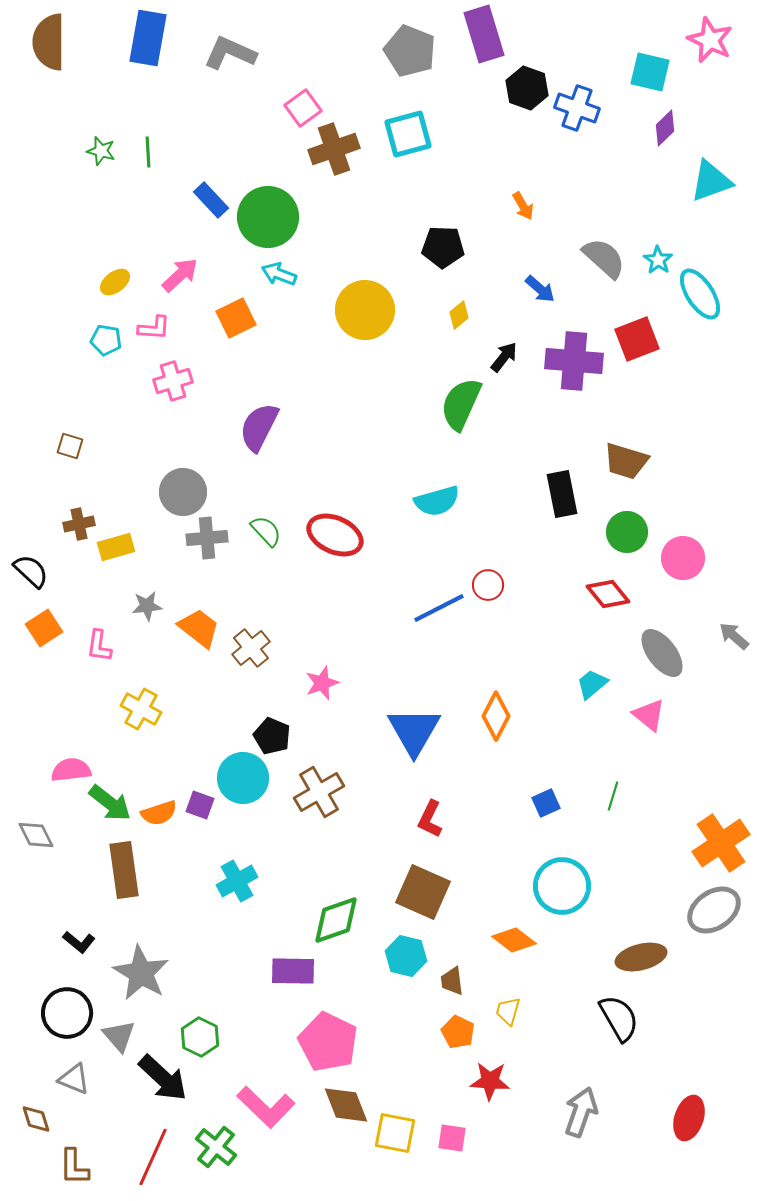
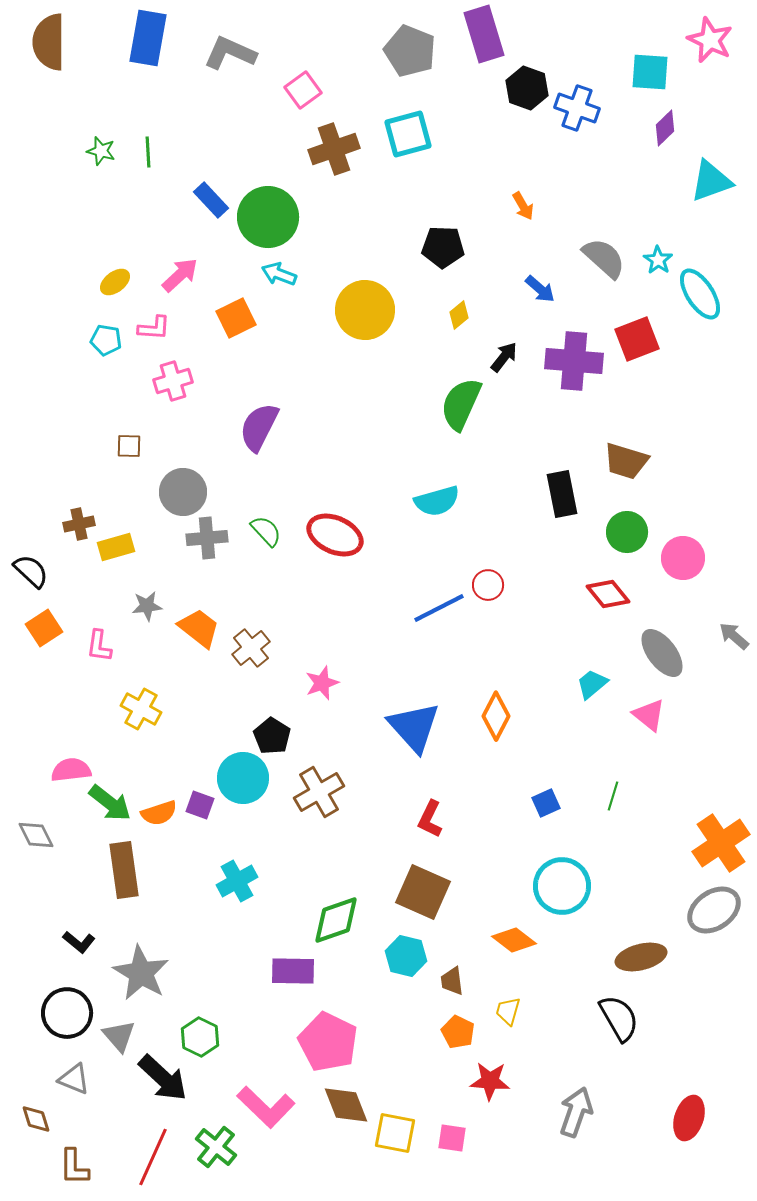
cyan square at (650, 72): rotated 9 degrees counterclockwise
pink square at (303, 108): moved 18 px up
brown square at (70, 446): moved 59 px right; rotated 16 degrees counterclockwise
blue triangle at (414, 731): moved 4 px up; rotated 12 degrees counterclockwise
black pentagon at (272, 736): rotated 9 degrees clockwise
gray arrow at (581, 1112): moved 5 px left
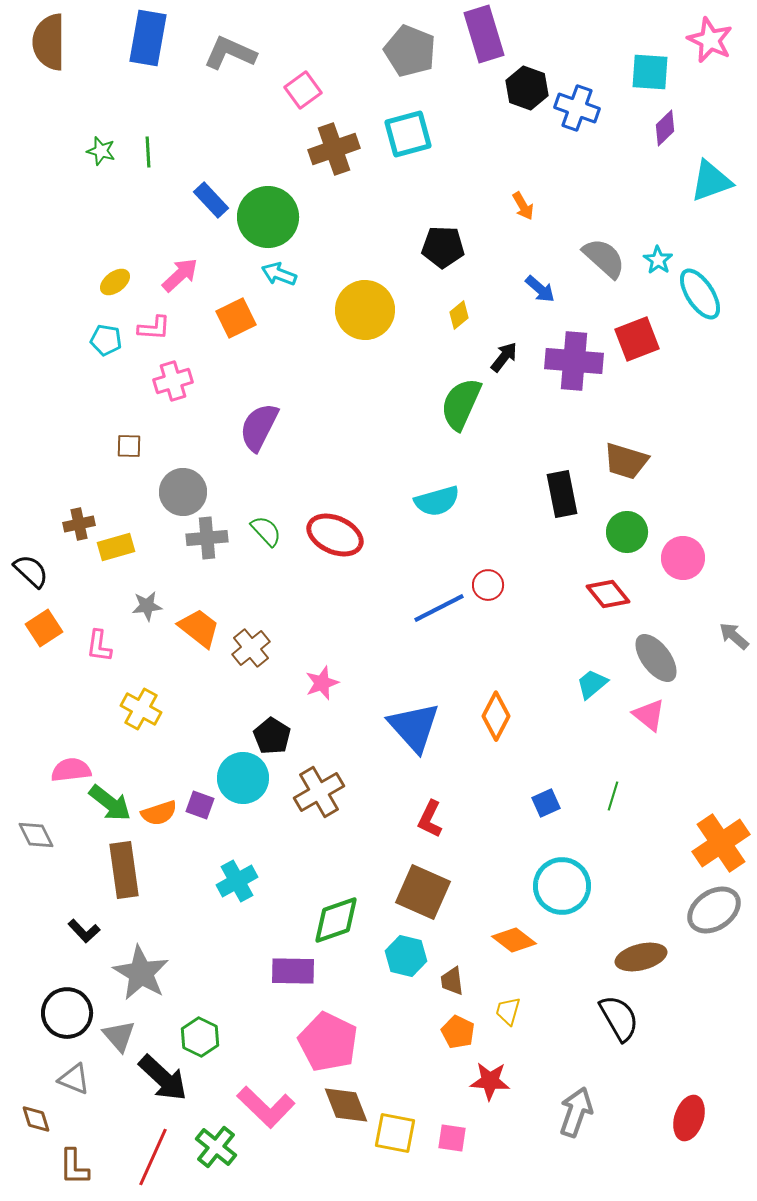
gray ellipse at (662, 653): moved 6 px left, 5 px down
black L-shape at (79, 942): moved 5 px right, 11 px up; rotated 8 degrees clockwise
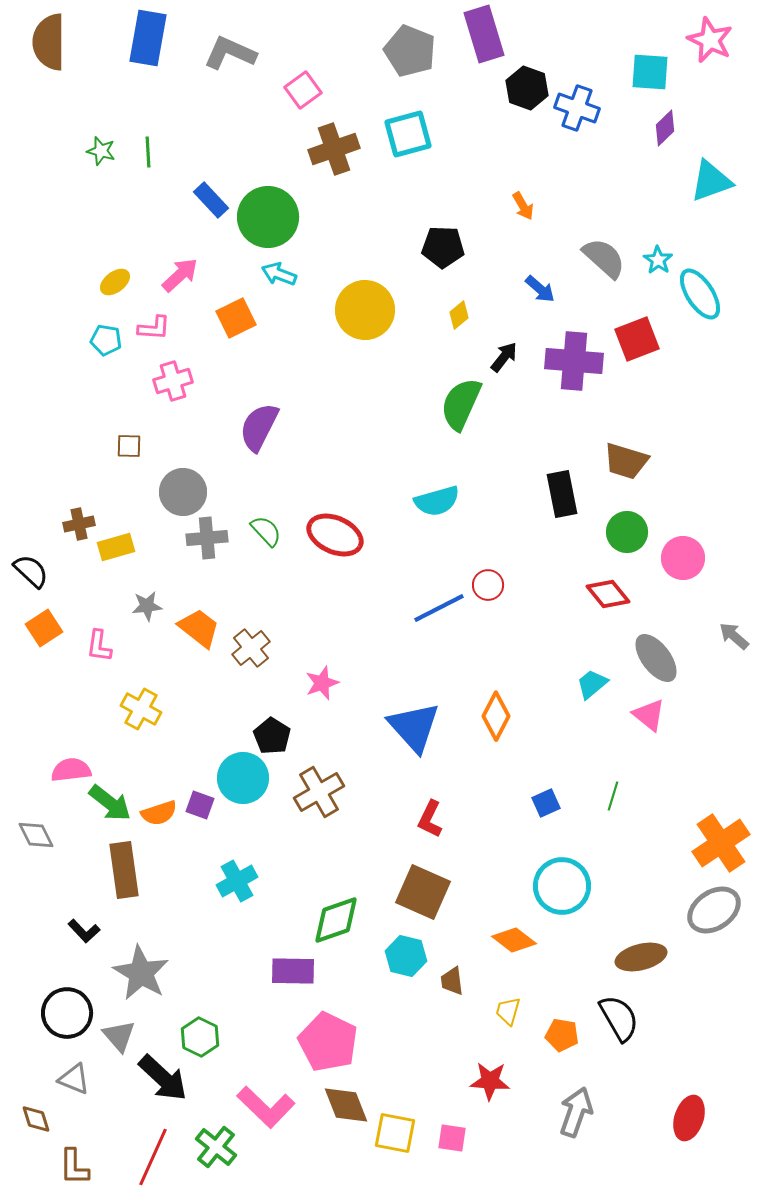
orange pentagon at (458, 1032): moved 104 px right, 3 px down; rotated 16 degrees counterclockwise
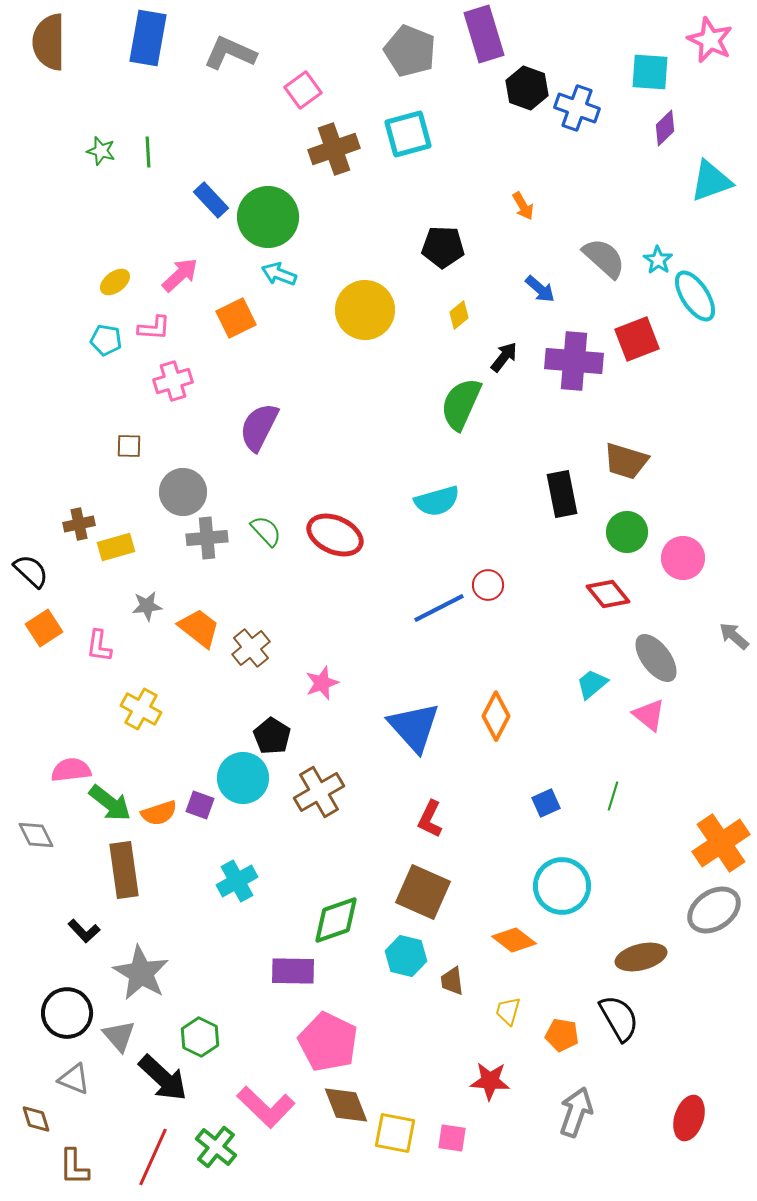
cyan ellipse at (700, 294): moved 5 px left, 2 px down
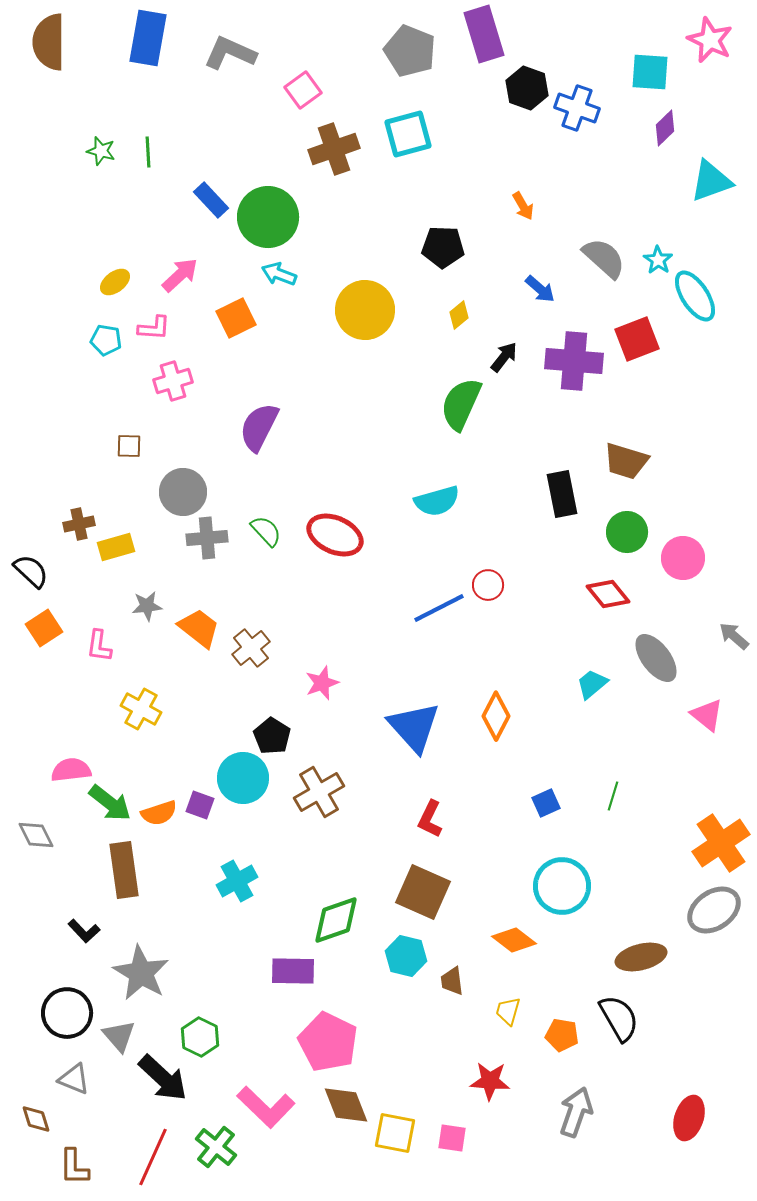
pink triangle at (649, 715): moved 58 px right
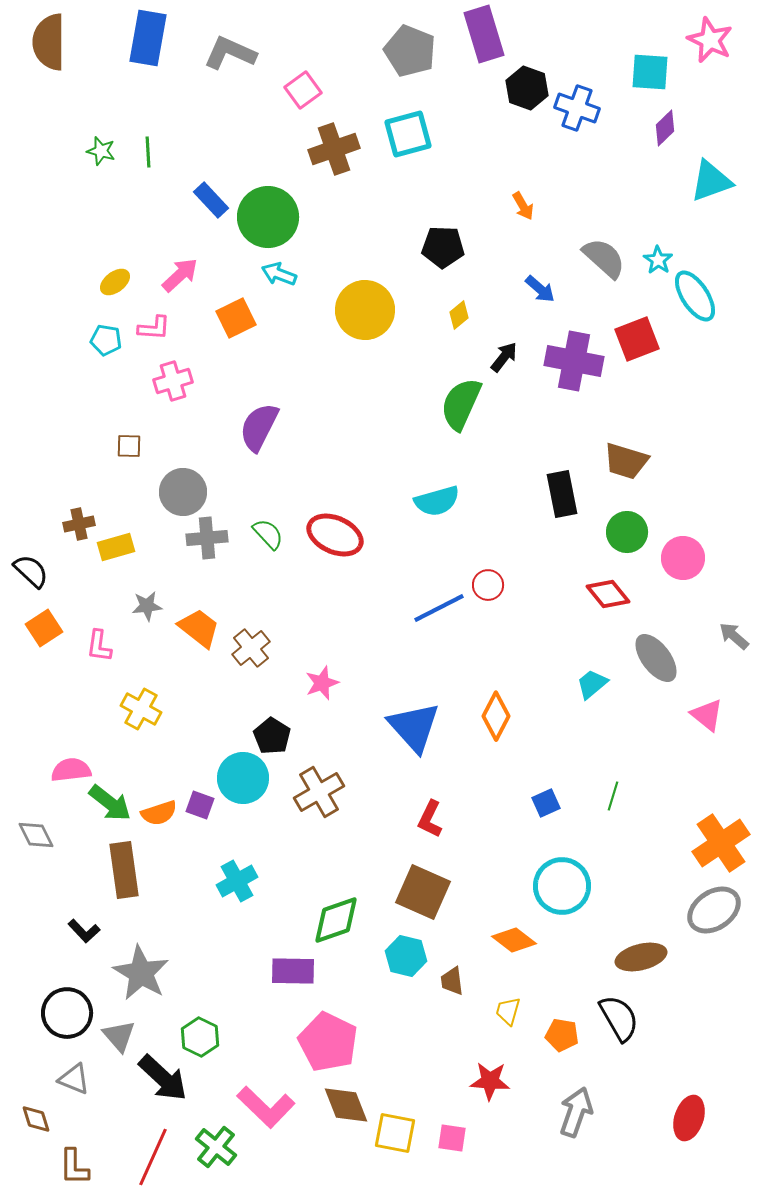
purple cross at (574, 361): rotated 6 degrees clockwise
green semicircle at (266, 531): moved 2 px right, 3 px down
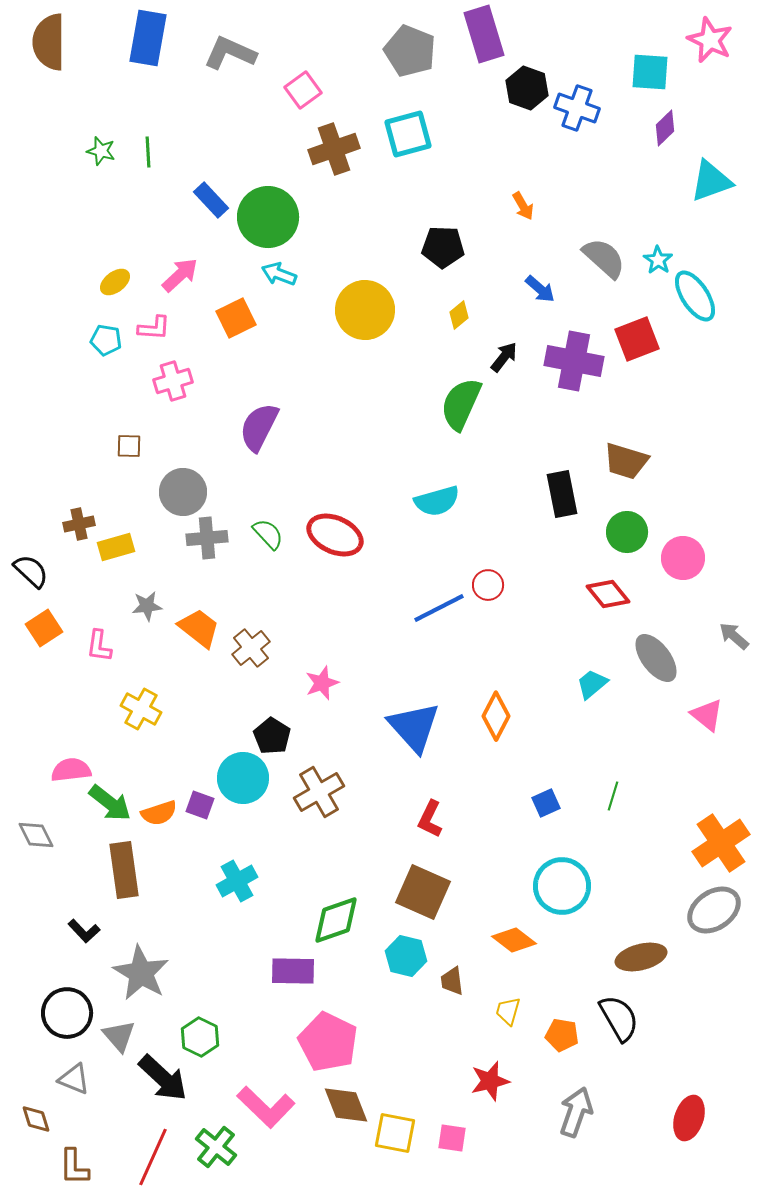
red star at (490, 1081): rotated 18 degrees counterclockwise
